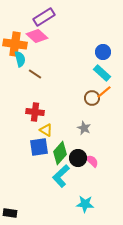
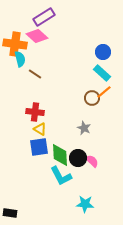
yellow triangle: moved 6 px left, 1 px up
green diamond: moved 2 px down; rotated 45 degrees counterclockwise
cyan L-shape: rotated 75 degrees counterclockwise
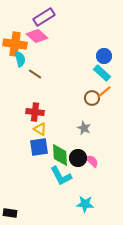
blue circle: moved 1 px right, 4 px down
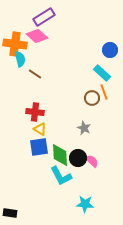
blue circle: moved 6 px right, 6 px up
orange line: rotated 70 degrees counterclockwise
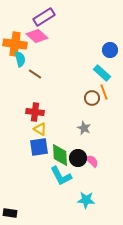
cyan star: moved 1 px right, 4 px up
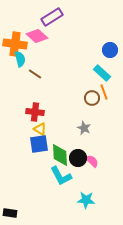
purple rectangle: moved 8 px right
blue square: moved 3 px up
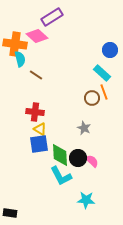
brown line: moved 1 px right, 1 px down
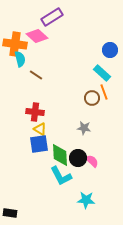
gray star: rotated 16 degrees counterclockwise
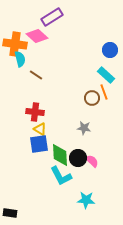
cyan rectangle: moved 4 px right, 2 px down
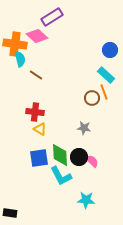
blue square: moved 14 px down
black circle: moved 1 px right, 1 px up
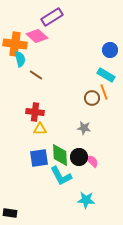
cyan rectangle: rotated 12 degrees counterclockwise
yellow triangle: rotated 32 degrees counterclockwise
